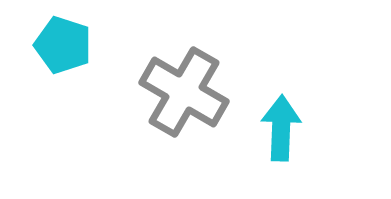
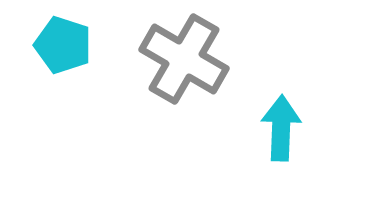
gray cross: moved 33 px up
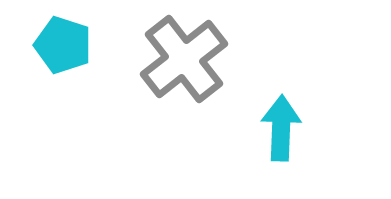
gray cross: rotated 22 degrees clockwise
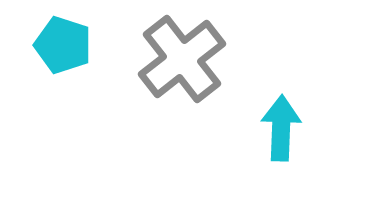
gray cross: moved 2 px left
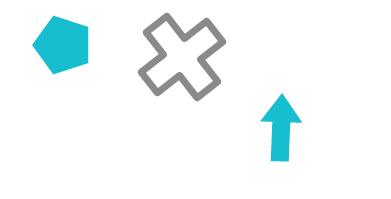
gray cross: moved 2 px up
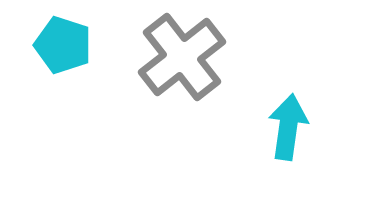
cyan arrow: moved 7 px right, 1 px up; rotated 6 degrees clockwise
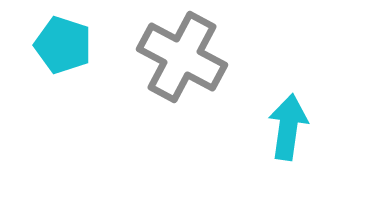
gray cross: rotated 24 degrees counterclockwise
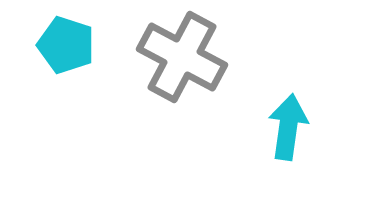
cyan pentagon: moved 3 px right
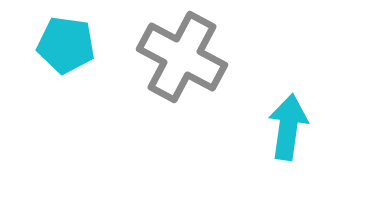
cyan pentagon: rotated 10 degrees counterclockwise
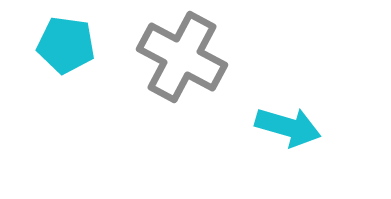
cyan arrow: rotated 98 degrees clockwise
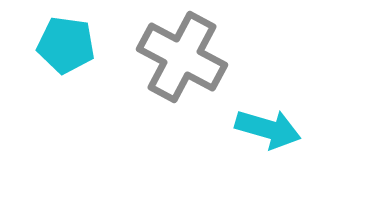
cyan arrow: moved 20 px left, 2 px down
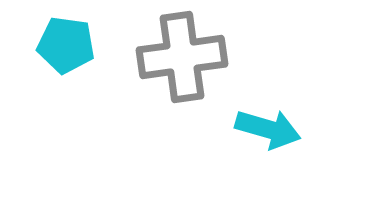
gray cross: rotated 36 degrees counterclockwise
